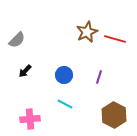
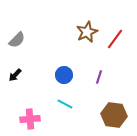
red line: rotated 70 degrees counterclockwise
black arrow: moved 10 px left, 4 px down
brown hexagon: rotated 20 degrees counterclockwise
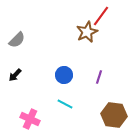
red line: moved 14 px left, 23 px up
pink cross: rotated 30 degrees clockwise
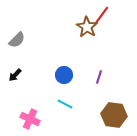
brown star: moved 5 px up; rotated 15 degrees counterclockwise
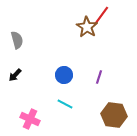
gray semicircle: rotated 60 degrees counterclockwise
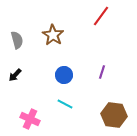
brown star: moved 34 px left, 8 px down
purple line: moved 3 px right, 5 px up
